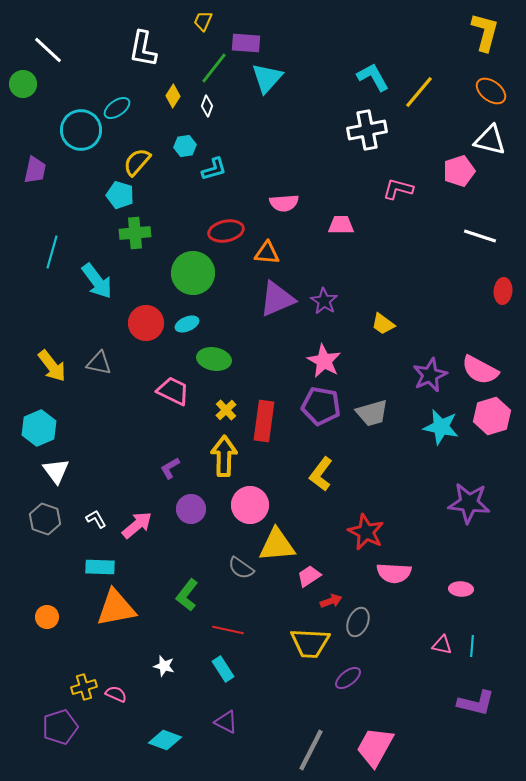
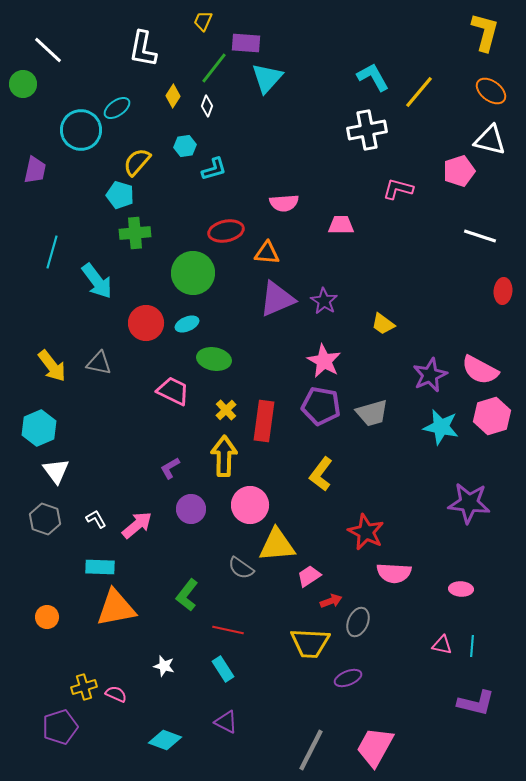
purple ellipse at (348, 678): rotated 16 degrees clockwise
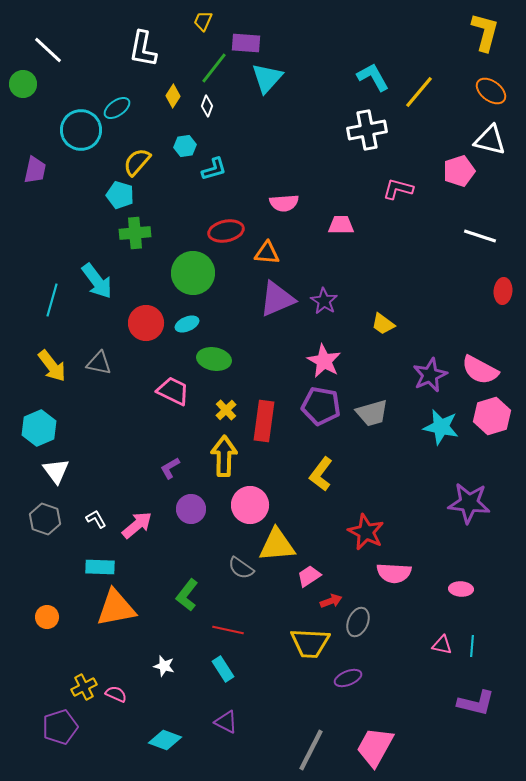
cyan line at (52, 252): moved 48 px down
yellow cross at (84, 687): rotated 10 degrees counterclockwise
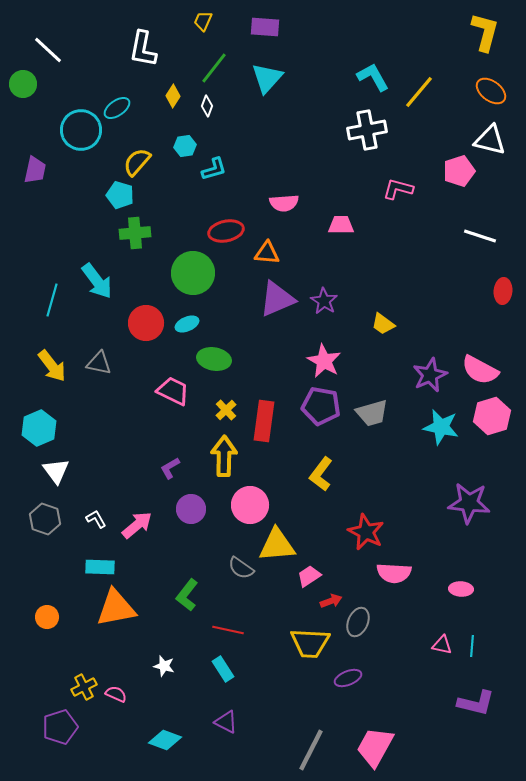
purple rectangle at (246, 43): moved 19 px right, 16 px up
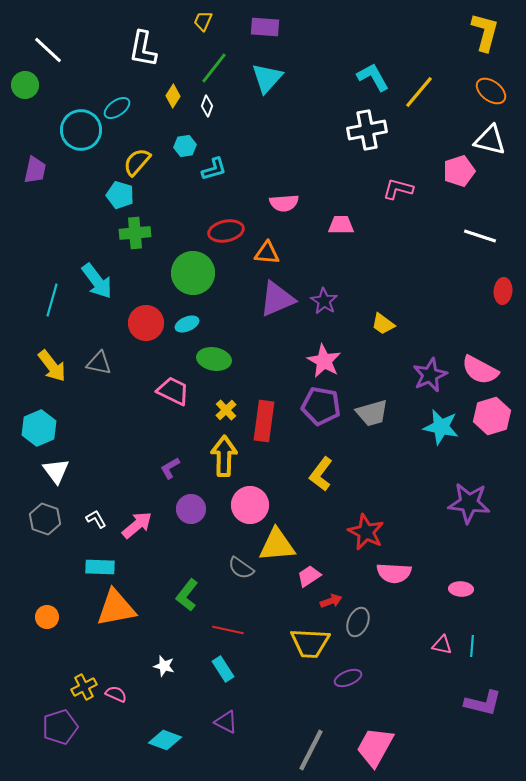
green circle at (23, 84): moved 2 px right, 1 px down
purple L-shape at (476, 703): moved 7 px right
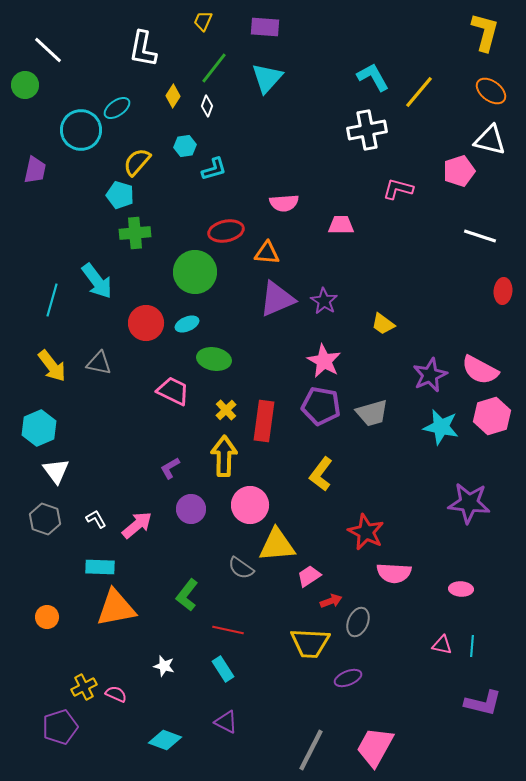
green circle at (193, 273): moved 2 px right, 1 px up
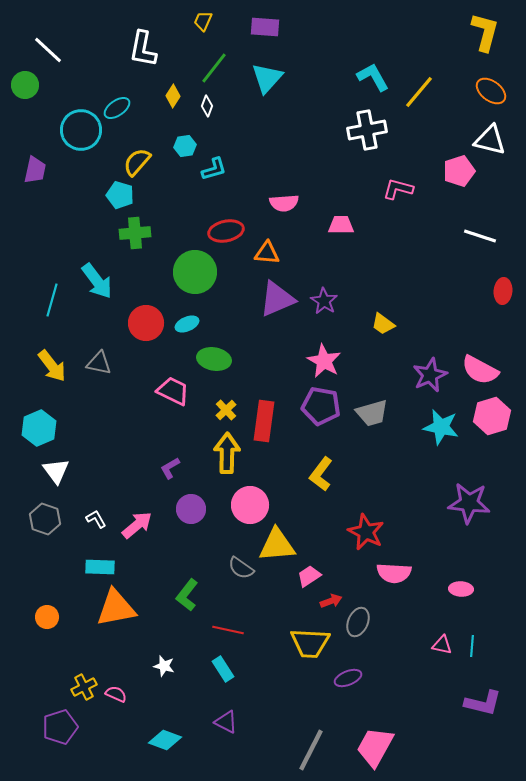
yellow arrow at (224, 456): moved 3 px right, 3 px up
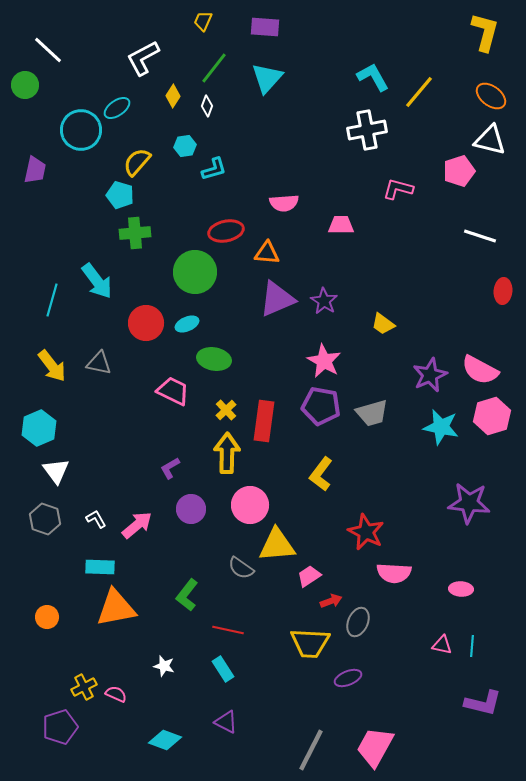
white L-shape at (143, 49): moved 9 px down; rotated 51 degrees clockwise
orange ellipse at (491, 91): moved 5 px down
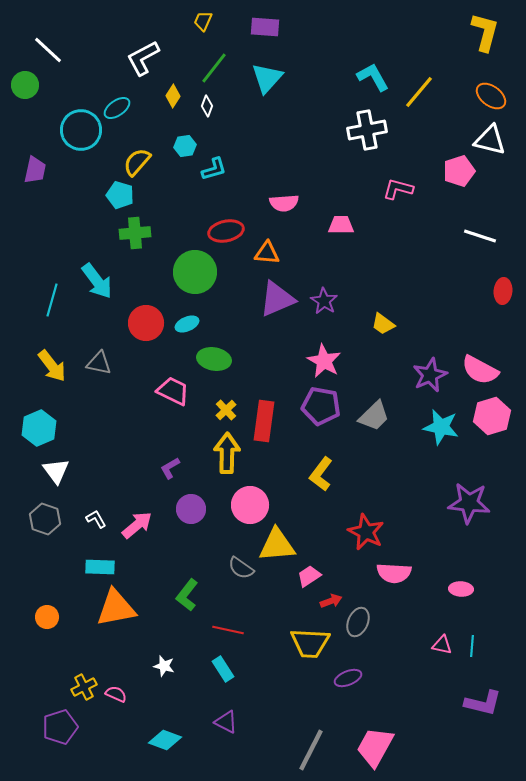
gray trapezoid at (372, 413): moved 2 px right, 3 px down; rotated 28 degrees counterclockwise
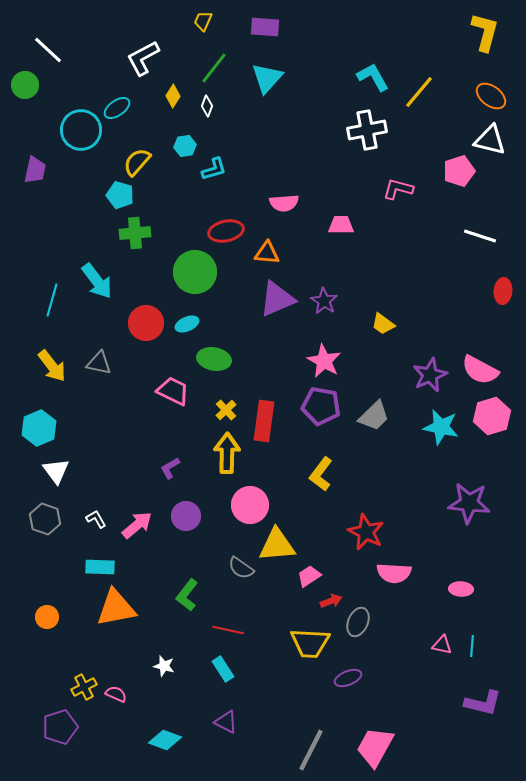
purple circle at (191, 509): moved 5 px left, 7 px down
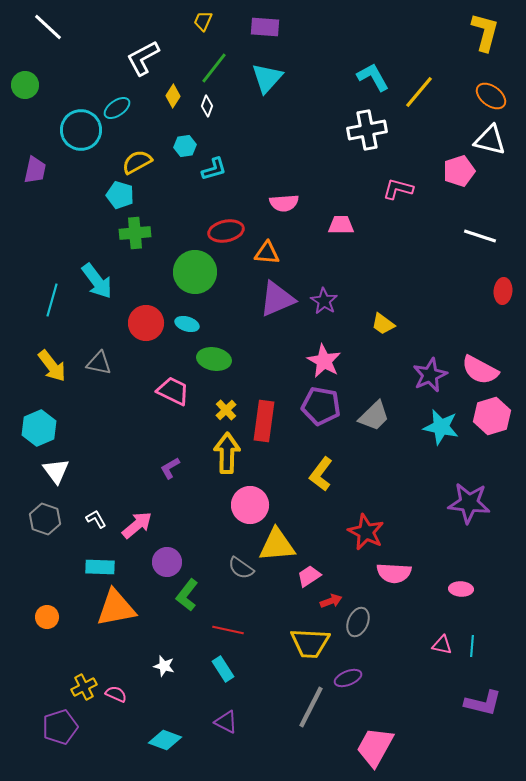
white line at (48, 50): moved 23 px up
yellow semicircle at (137, 162): rotated 20 degrees clockwise
cyan ellipse at (187, 324): rotated 40 degrees clockwise
purple circle at (186, 516): moved 19 px left, 46 px down
gray line at (311, 750): moved 43 px up
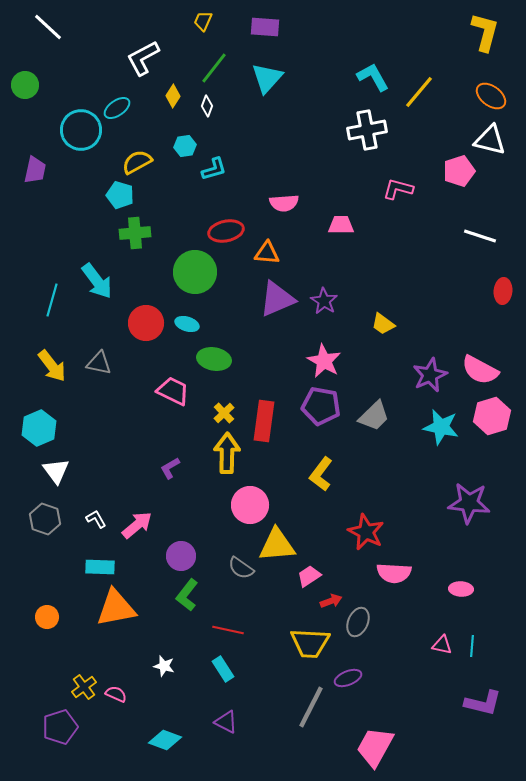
yellow cross at (226, 410): moved 2 px left, 3 px down
purple circle at (167, 562): moved 14 px right, 6 px up
yellow cross at (84, 687): rotated 10 degrees counterclockwise
